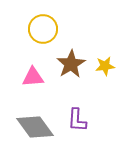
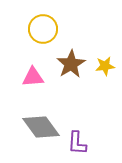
purple L-shape: moved 23 px down
gray diamond: moved 6 px right
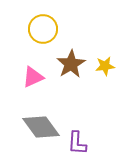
pink triangle: rotated 20 degrees counterclockwise
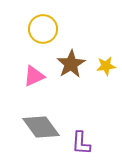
yellow star: moved 1 px right
pink triangle: moved 1 px right, 1 px up
purple L-shape: moved 4 px right
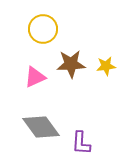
brown star: rotated 28 degrees clockwise
pink triangle: moved 1 px right, 1 px down
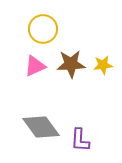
yellow star: moved 3 px left, 1 px up
pink triangle: moved 11 px up
purple L-shape: moved 1 px left, 3 px up
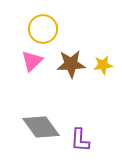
pink triangle: moved 3 px left, 5 px up; rotated 20 degrees counterclockwise
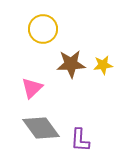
pink triangle: moved 27 px down
gray diamond: moved 1 px down
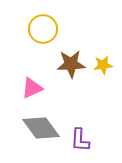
pink triangle: rotated 20 degrees clockwise
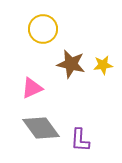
brown star: rotated 16 degrees clockwise
